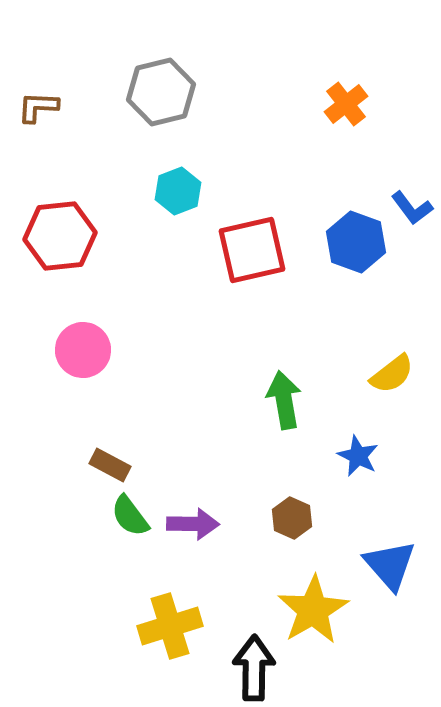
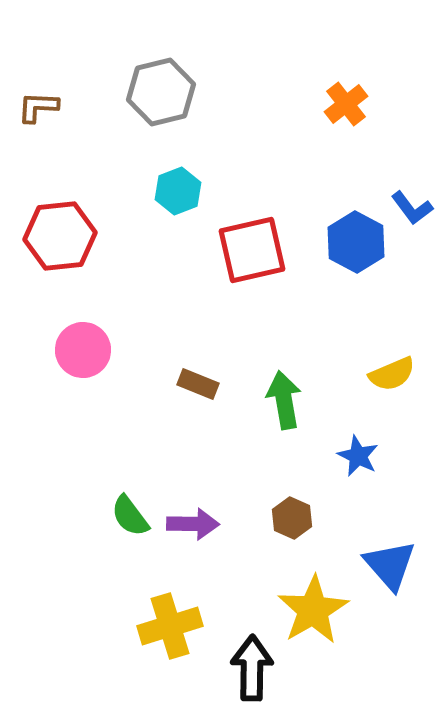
blue hexagon: rotated 8 degrees clockwise
yellow semicircle: rotated 15 degrees clockwise
brown rectangle: moved 88 px right, 81 px up; rotated 6 degrees counterclockwise
black arrow: moved 2 px left
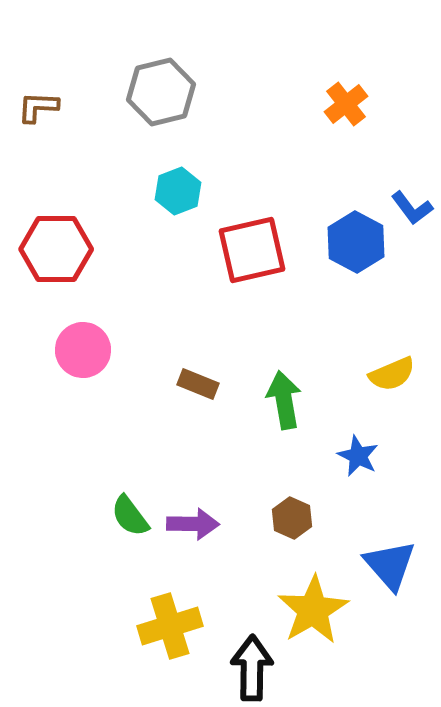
red hexagon: moved 4 px left, 13 px down; rotated 6 degrees clockwise
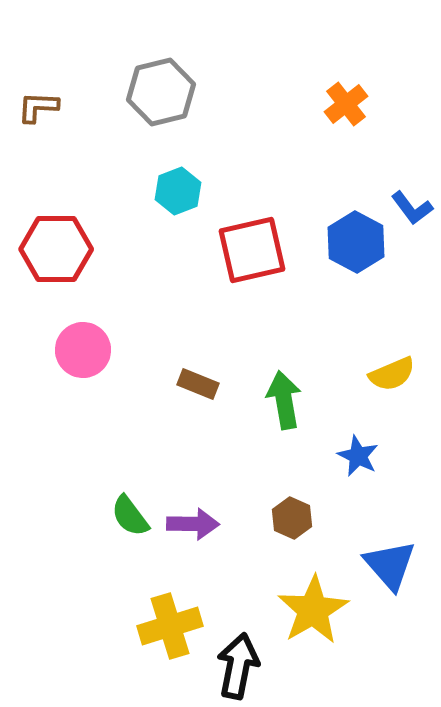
black arrow: moved 14 px left, 2 px up; rotated 10 degrees clockwise
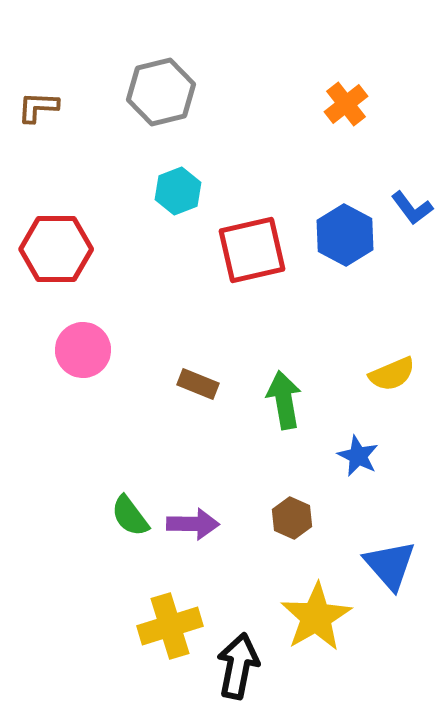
blue hexagon: moved 11 px left, 7 px up
yellow star: moved 3 px right, 7 px down
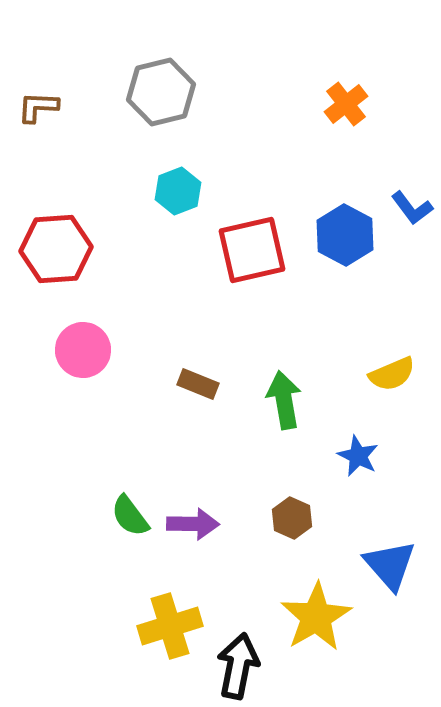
red hexagon: rotated 4 degrees counterclockwise
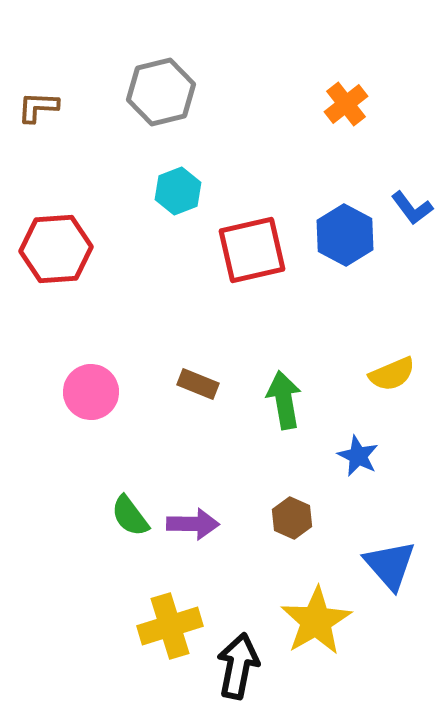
pink circle: moved 8 px right, 42 px down
yellow star: moved 4 px down
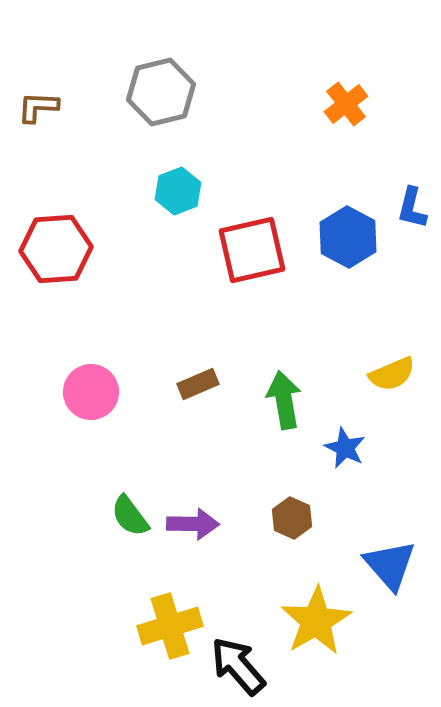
blue L-shape: rotated 51 degrees clockwise
blue hexagon: moved 3 px right, 2 px down
brown rectangle: rotated 45 degrees counterclockwise
blue star: moved 13 px left, 8 px up
black arrow: rotated 52 degrees counterclockwise
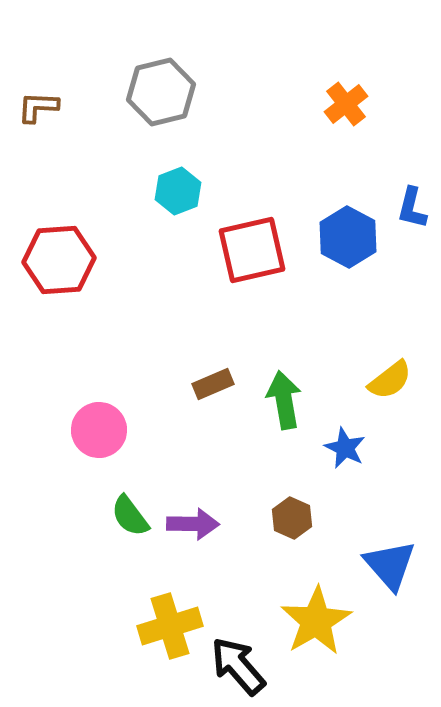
red hexagon: moved 3 px right, 11 px down
yellow semicircle: moved 2 px left, 6 px down; rotated 15 degrees counterclockwise
brown rectangle: moved 15 px right
pink circle: moved 8 px right, 38 px down
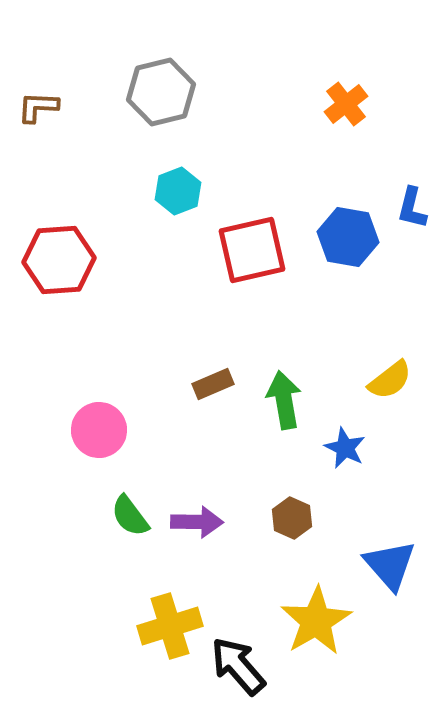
blue hexagon: rotated 18 degrees counterclockwise
purple arrow: moved 4 px right, 2 px up
